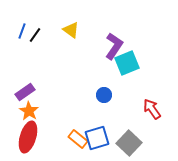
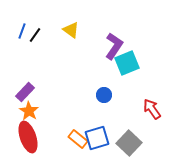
purple rectangle: rotated 12 degrees counterclockwise
red ellipse: rotated 36 degrees counterclockwise
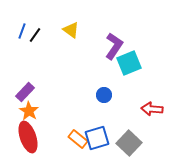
cyan square: moved 2 px right
red arrow: rotated 50 degrees counterclockwise
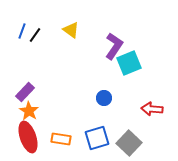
blue circle: moved 3 px down
orange rectangle: moved 17 px left; rotated 30 degrees counterclockwise
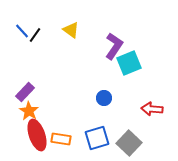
blue line: rotated 63 degrees counterclockwise
red ellipse: moved 9 px right, 2 px up
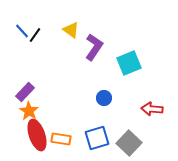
purple L-shape: moved 20 px left, 1 px down
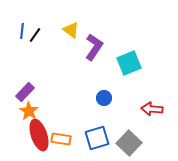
blue line: rotated 49 degrees clockwise
red ellipse: moved 2 px right
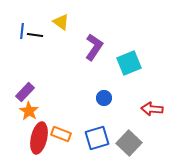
yellow triangle: moved 10 px left, 8 px up
black line: rotated 63 degrees clockwise
red ellipse: moved 3 px down; rotated 32 degrees clockwise
orange rectangle: moved 5 px up; rotated 12 degrees clockwise
